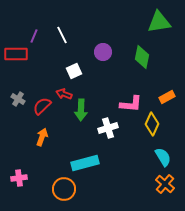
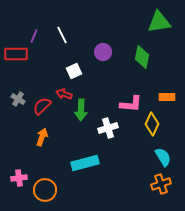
orange rectangle: rotated 28 degrees clockwise
orange cross: moved 4 px left; rotated 30 degrees clockwise
orange circle: moved 19 px left, 1 px down
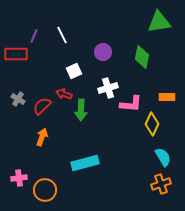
white cross: moved 40 px up
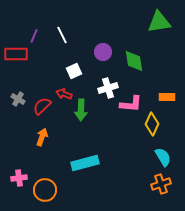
green diamond: moved 8 px left, 4 px down; rotated 20 degrees counterclockwise
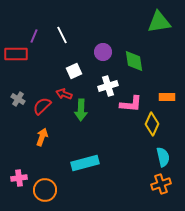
white cross: moved 2 px up
cyan semicircle: rotated 18 degrees clockwise
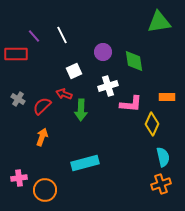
purple line: rotated 64 degrees counterclockwise
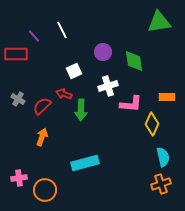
white line: moved 5 px up
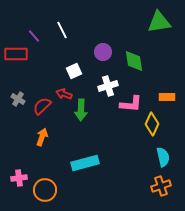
orange cross: moved 2 px down
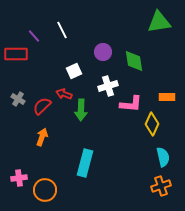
cyan rectangle: rotated 60 degrees counterclockwise
